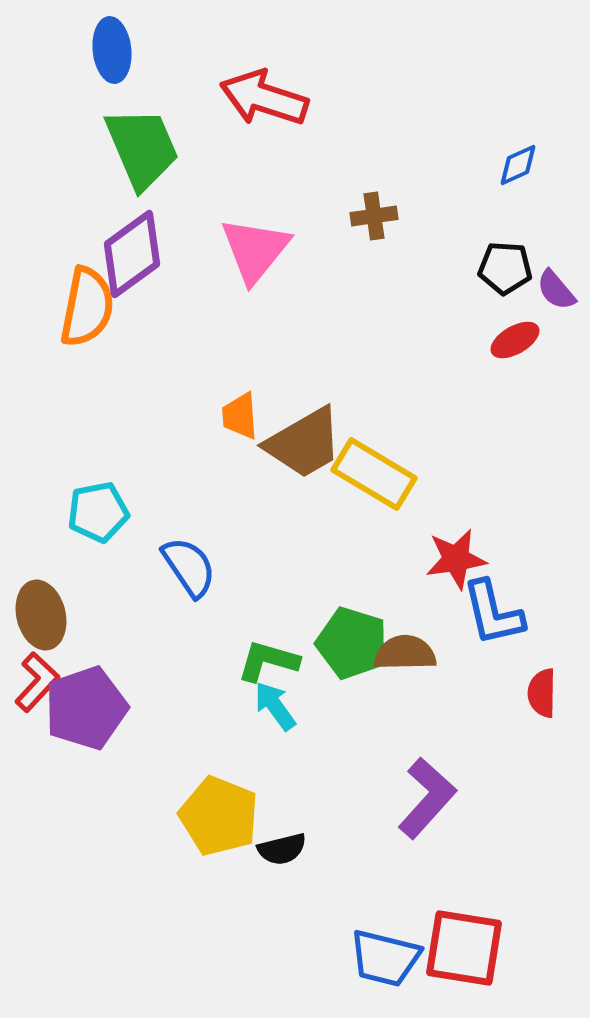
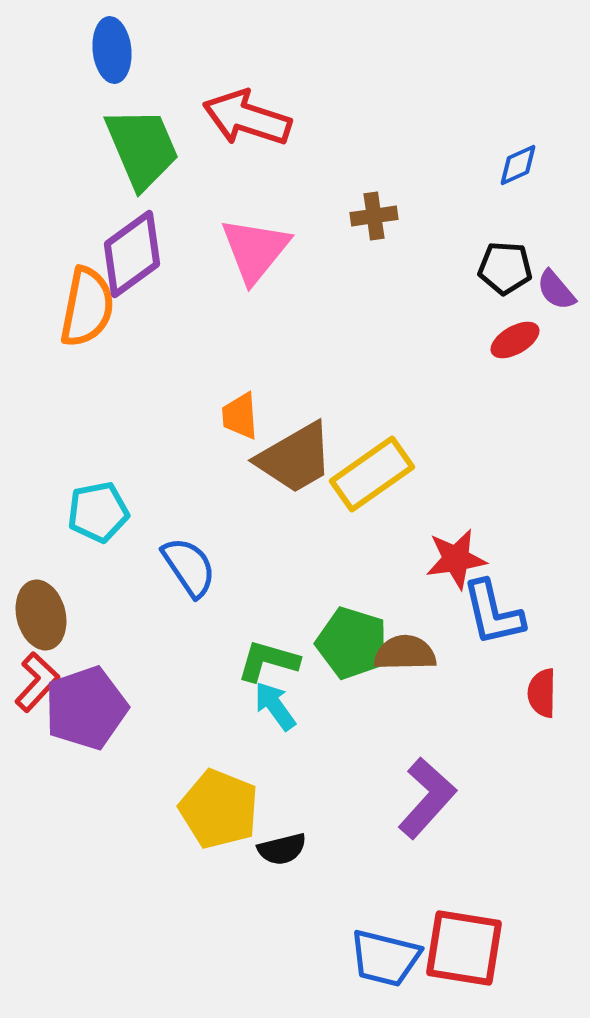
red arrow: moved 17 px left, 20 px down
brown trapezoid: moved 9 px left, 15 px down
yellow rectangle: moved 2 px left; rotated 66 degrees counterclockwise
yellow pentagon: moved 7 px up
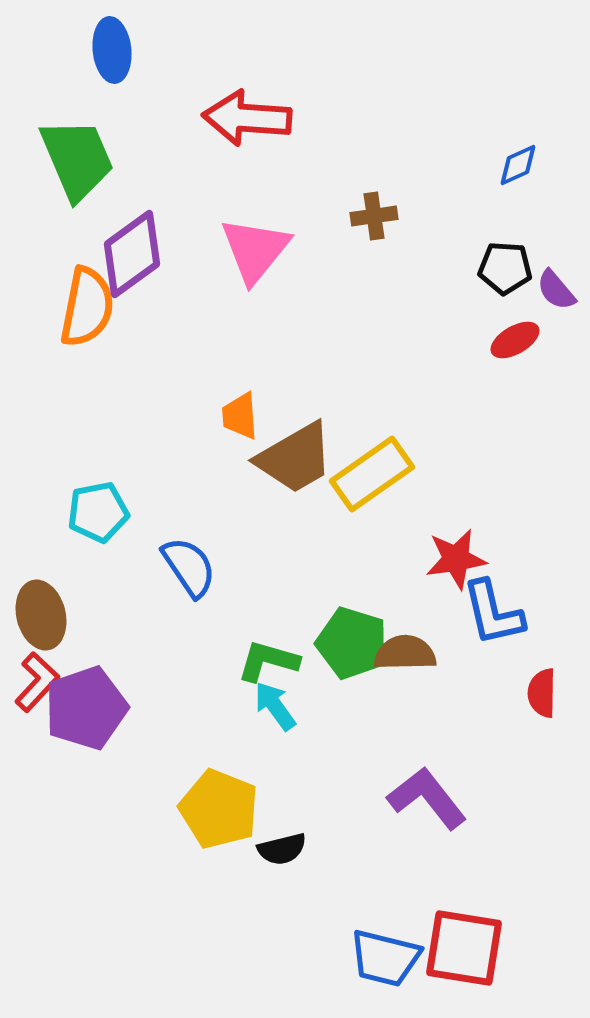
red arrow: rotated 14 degrees counterclockwise
green trapezoid: moved 65 px left, 11 px down
purple L-shape: rotated 80 degrees counterclockwise
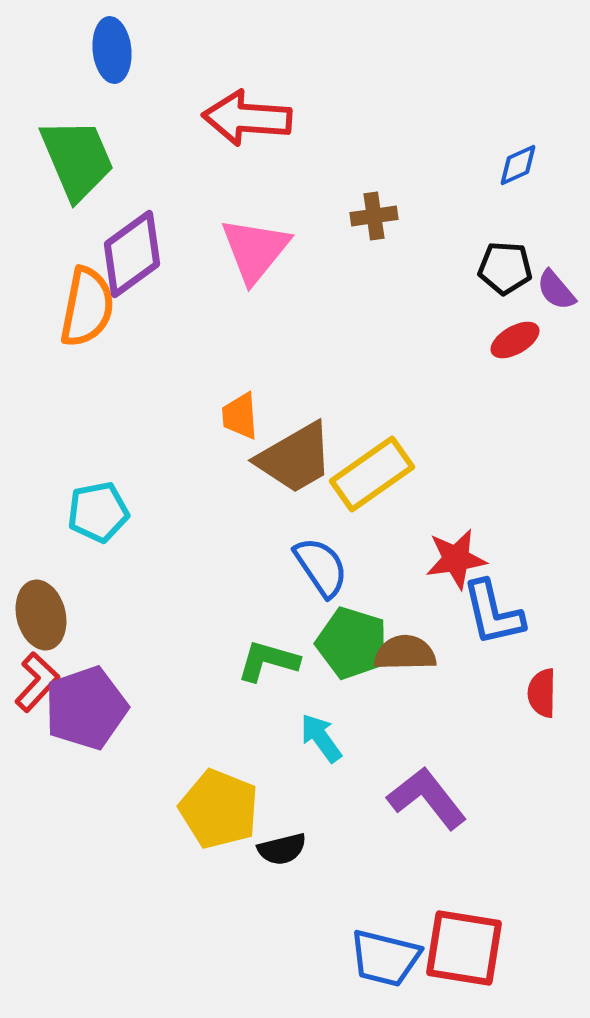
blue semicircle: moved 132 px right
cyan arrow: moved 46 px right, 32 px down
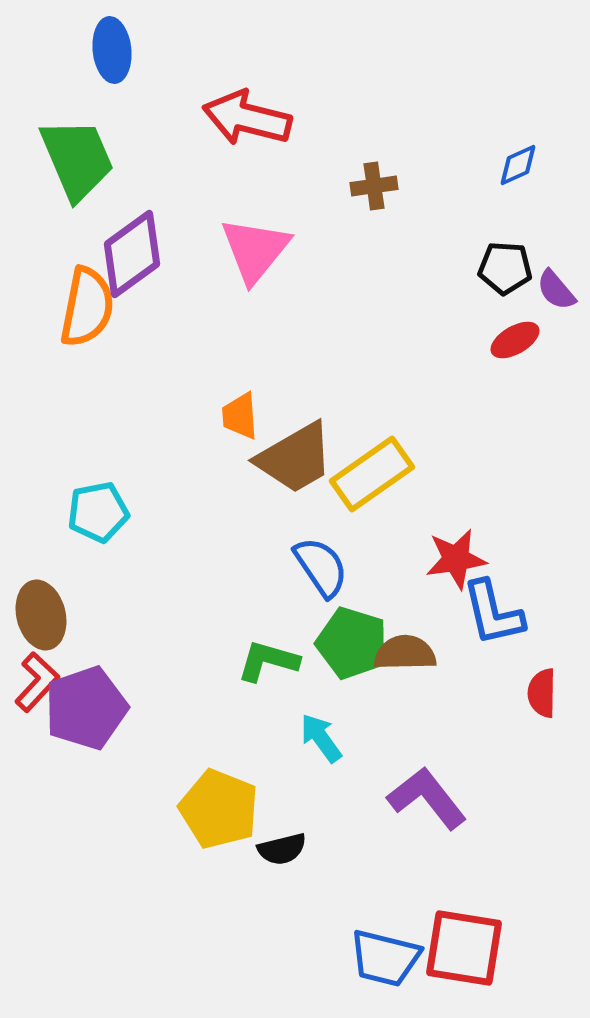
red arrow: rotated 10 degrees clockwise
brown cross: moved 30 px up
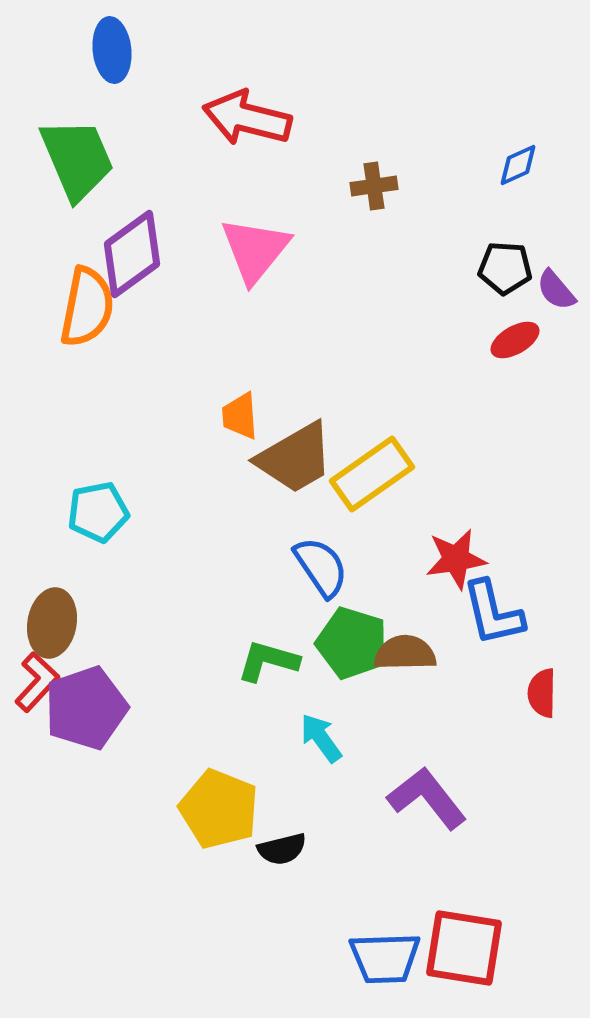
brown ellipse: moved 11 px right, 8 px down; rotated 24 degrees clockwise
blue trapezoid: rotated 16 degrees counterclockwise
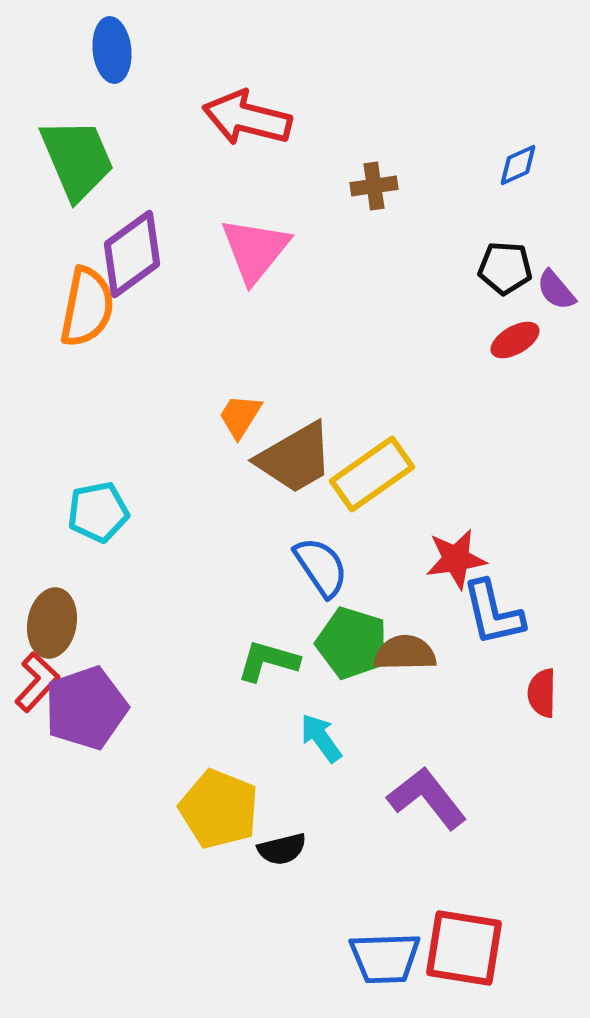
orange trapezoid: rotated 36 degrees clockwise
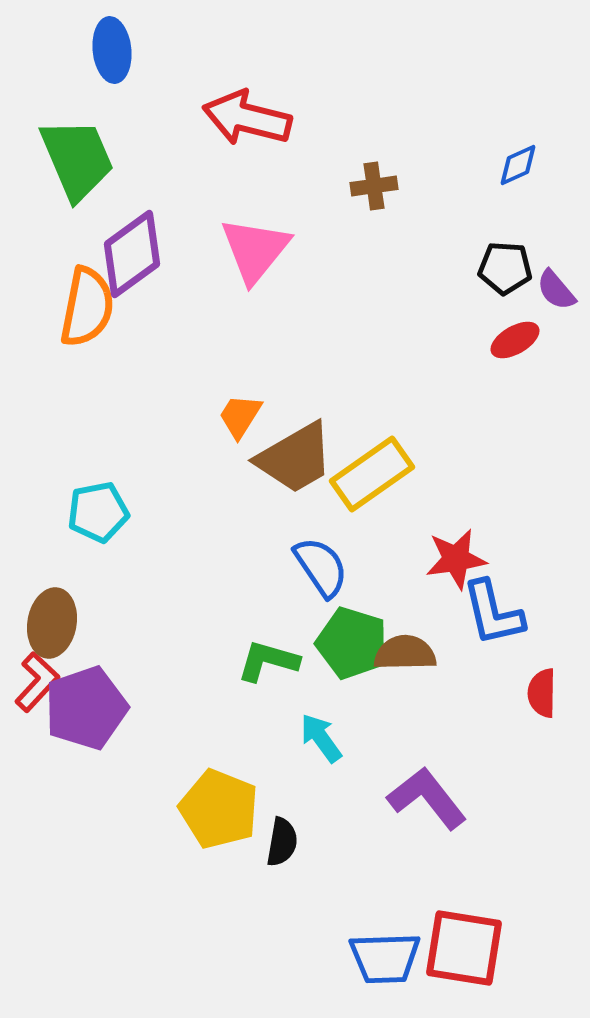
black semicircle: moved 7 px up; rotated 66 degrees counterclockwise
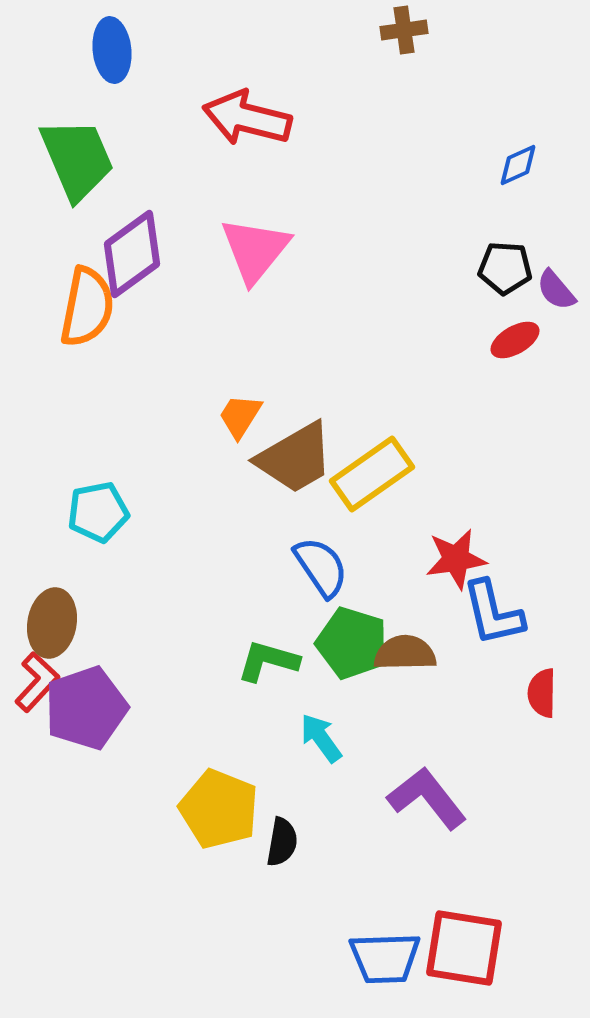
brown cross: moved 30 px right, 156 px up
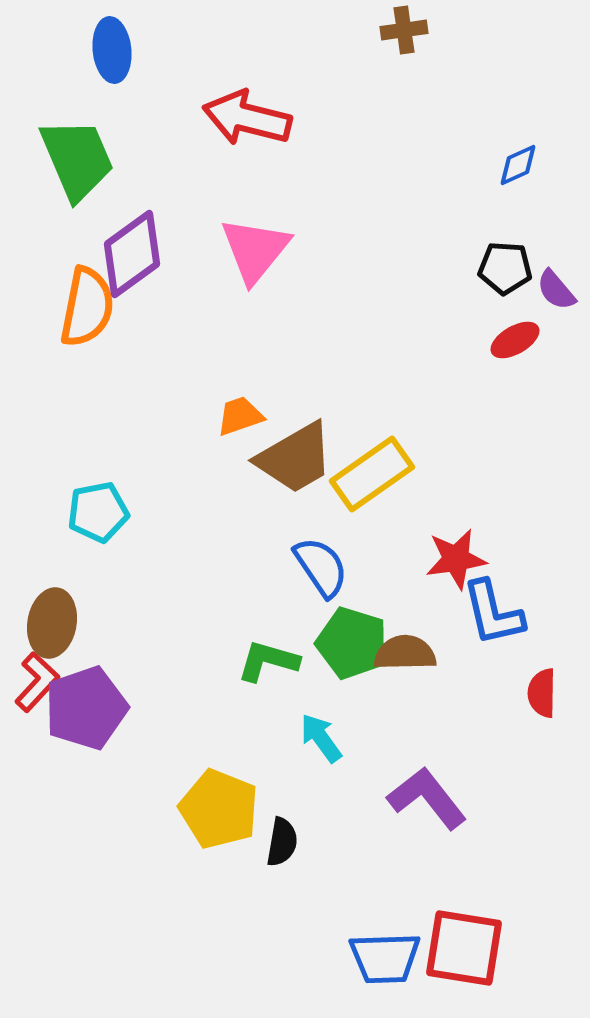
orange trapezoid: rotated 39 degrees clockwise
